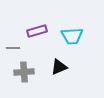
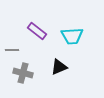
purple rectangle: rotated 54 degrees clockwise
gray line: moved 1 px left, 2 px down
gray cross: moved 1 px left, 1 px down; rotated 18 degrees clockwise
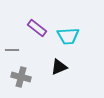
purple rectangle: moved 3 px up
cyan trapezoid: moved 4 px left
gray cross: moved 2 px left, 4 px down
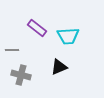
gray cross: moved 2 px up
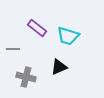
cyan trapezoid: rotated 20 degrees clockwise
gray line: moved 1 px right, 1 px up
gray cross: moved 5 px right, 2 px down
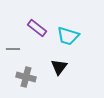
black triangle: rotated 30 degrees counterclockwise
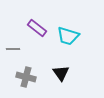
black triangle: moved 2 px right, 6 px down; rotated 12 degrees counterclockwise
